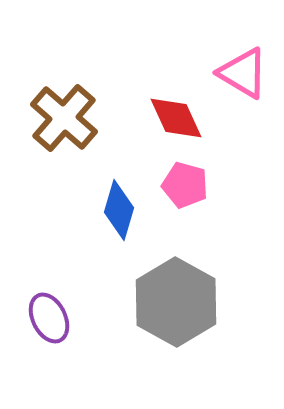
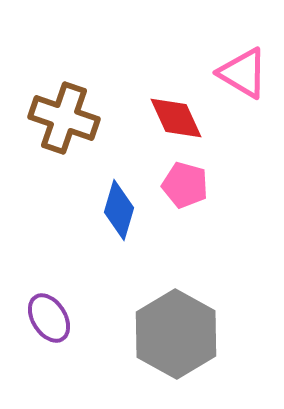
brown cross: rotated 22 degrees counterclockwise
gray hexagon: moved 32 px down
purple ellipse: rotated 6 degrees counterclockwise
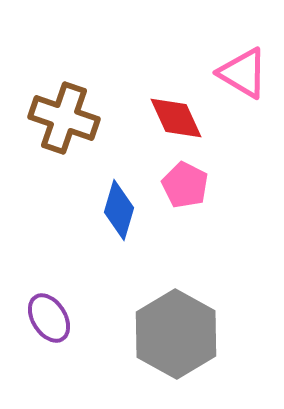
pink pentagon: rotated 12 degrees clockwise
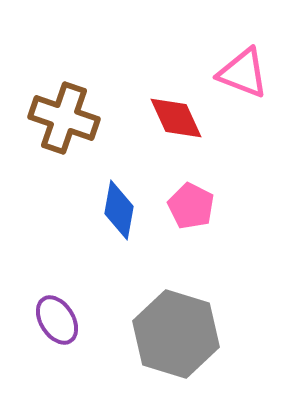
pink triangle: rotated 10 degrees counterclockwise
pink pentagon: moved 6 px right, 21 px down
blue diamond: rotated 6 degrees counterclockwise
purple ellipse: moved 8 px right, 2 px down
gray hexagon: rotated 12 degrees counterclockwise
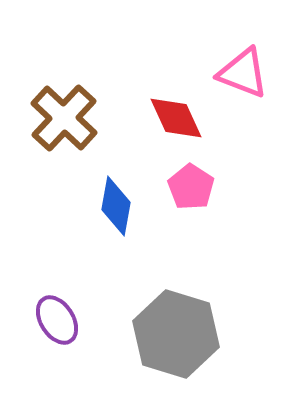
brown cross: rotated 24 degrees clockwise
pink pentagon: moved 19 px up; rotated 6 degrees clockwise
blue diamond: moved 3 px left, 4 px up
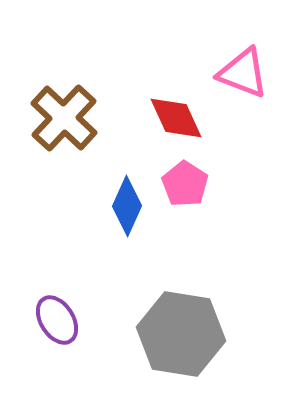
pink pentagon: moved 6 px left, 3 px up
blue diamond: moved 11 px right; rotated 14 degrees clockwise
gray hexagon: moved 5 px right; rotated 8 degrees counterclockwise
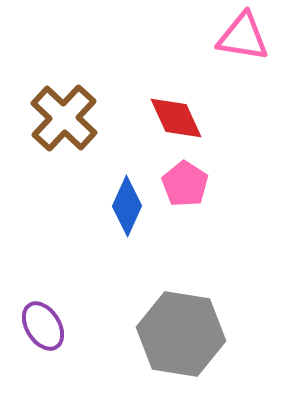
pink triangle: moved 36 px up; rotated 12 degrees counterclockwise
purple ellipse: moved 14 px left, 6 px down
